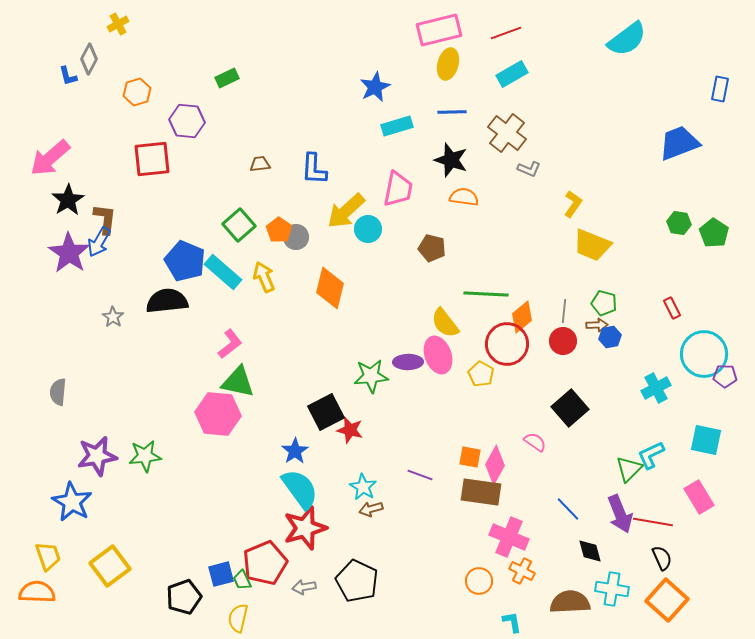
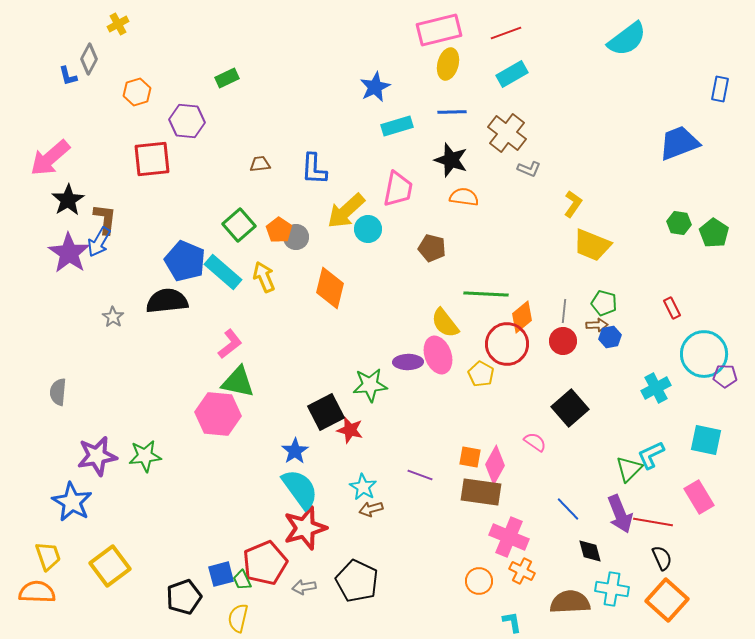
green star at (371, 376): moved 1 px left, 9 px down
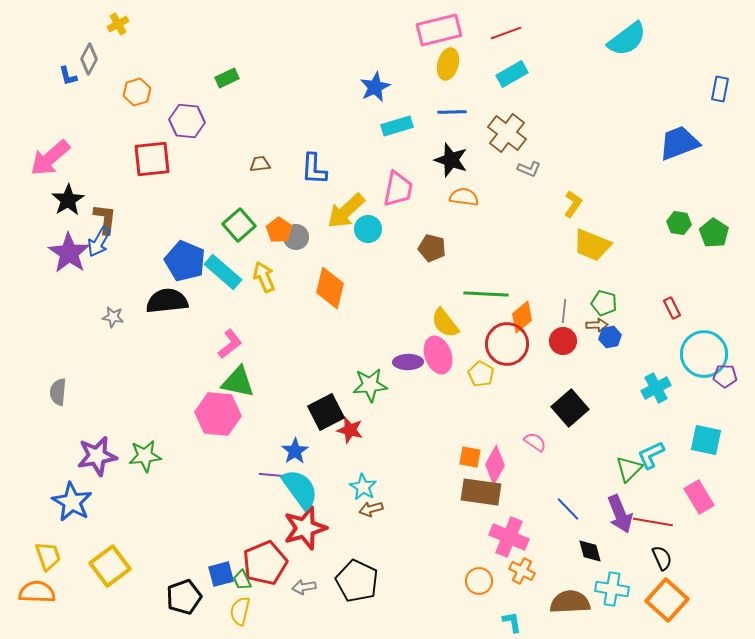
gray star at (113, 317): rotated 25 degrees counterclockwise
purple line at (420, 475): moved 148 px left; rotated 15 degrees counterclockwise
yellow semicircle at (238, 618): moved 2 px right, 7 px up
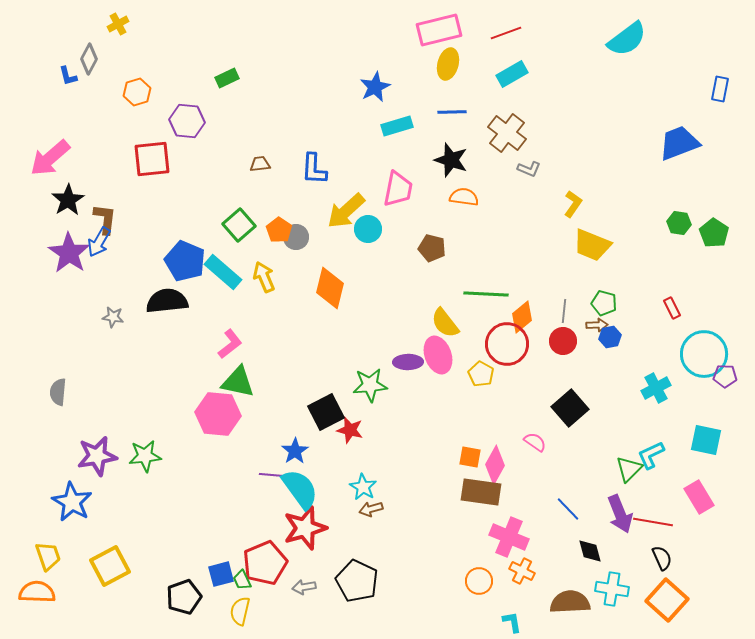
yellow square at (110, 566): rotated 9 degrees clockwise
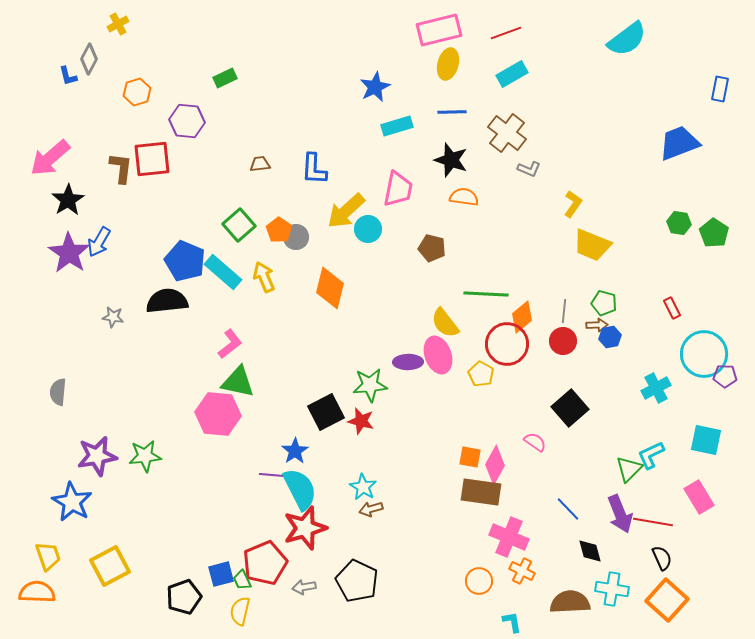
green rectangle at (227, 78): moved 2 px left
brown L-shape at (105, 219): moved 16 px right, 51 px up
red star at (350, 430): moved 11 px right, 9 px up
cyan semicircle at (300, 489): rotated 9 degrees clockwise
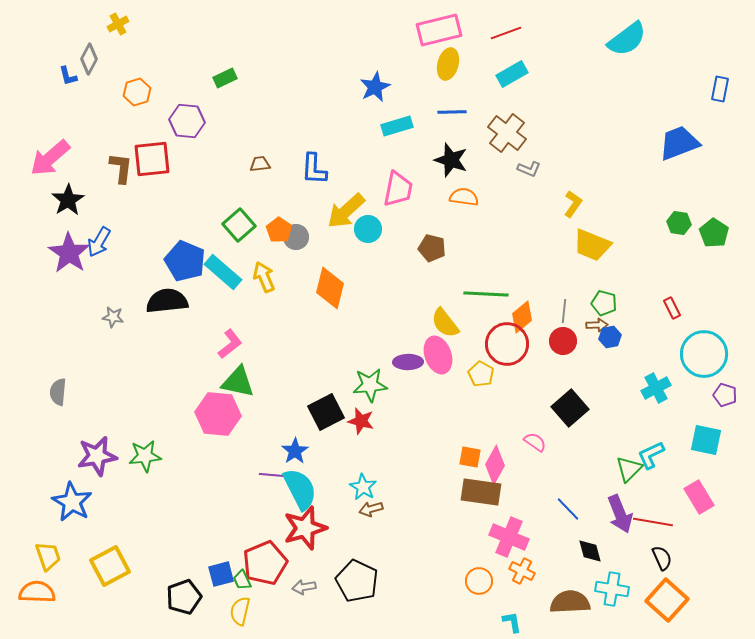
purple pentagon at (725, 376): moved 19 px down; rotated 15 degrees clockwise
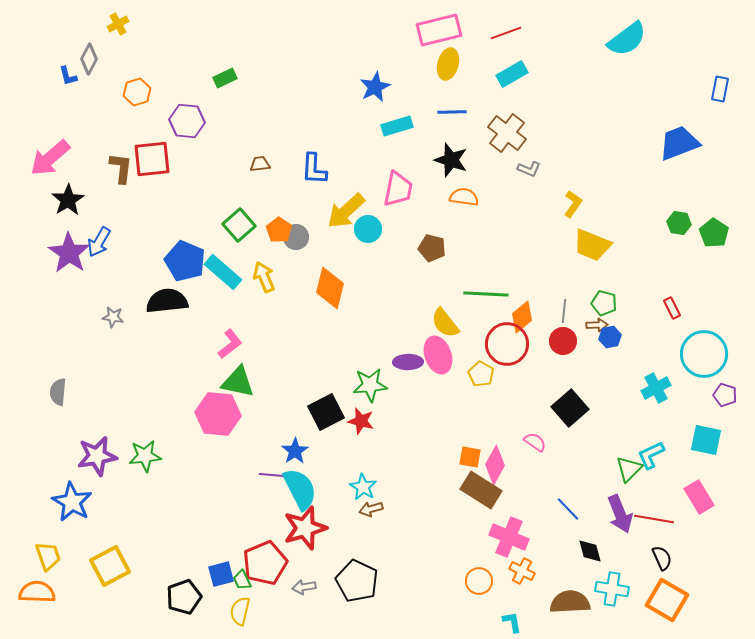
brown rectangle at (481, 492): moved 2 px up; rotated 24 degrees clockwise
red line at (653, 522): moved 1 px right, 3 px up
orange square at (667, 600): rotated 12 degrees counterclockwise
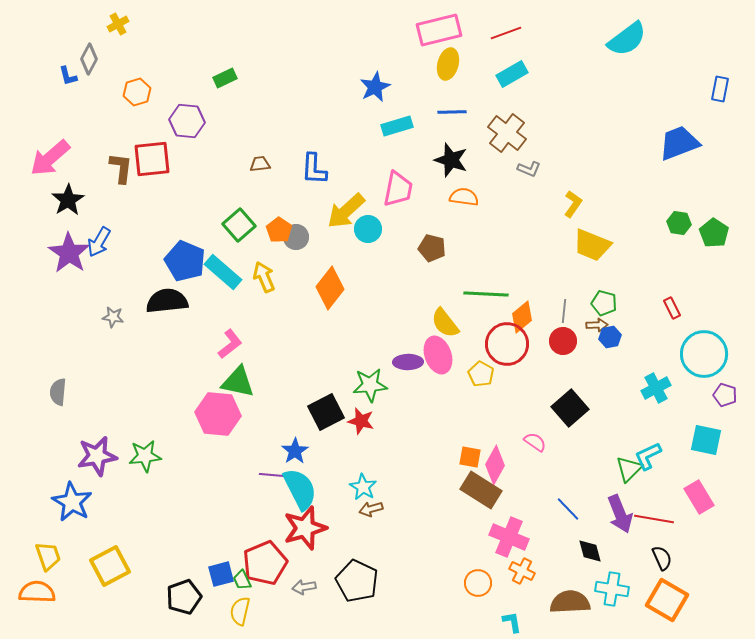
orange diamond at (330, 288): rotated 24 degrees clockwise
cyan L-shape at (651, 455): moved 3 px left, 1 px down
orange circle at (479, 581): moved 1 px left, 2 px down
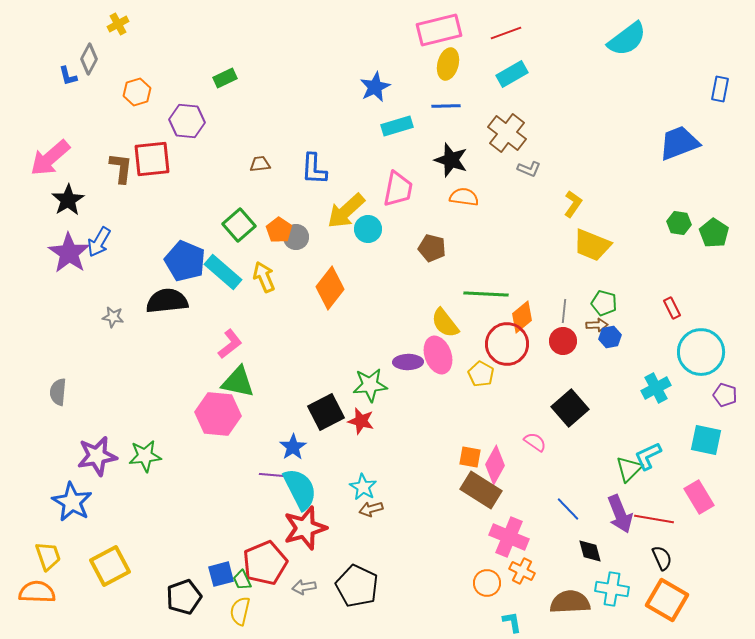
blue line at (452, 112): moved 6 px left, 6 px up
cyan circle at (704, 354): moved 3 px left, 2 px up
blue star at (295, 451): moved 2 px left, 4 px up
black pentagon at (357, 581): moved 5 px down
orange circle at (478, 583): moved 9 px right
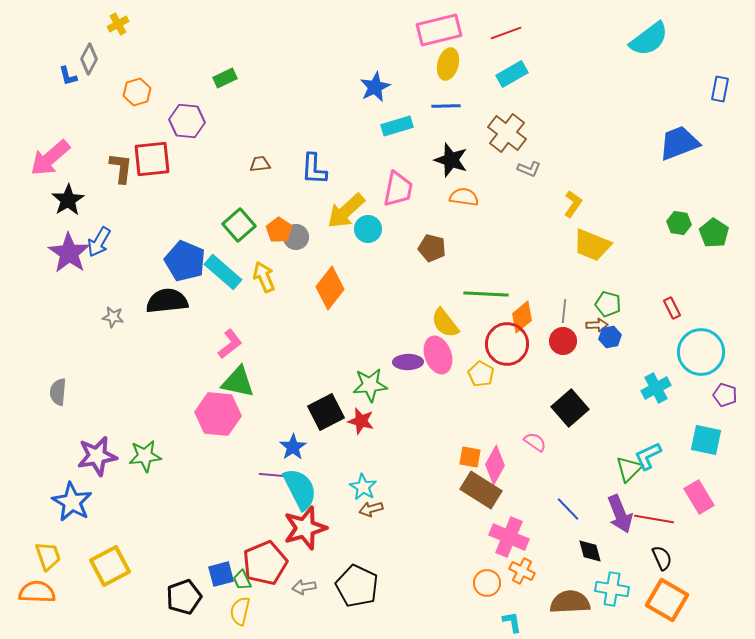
cyan semicircle at (627, 39): moved 22 px right
green pentagon at (604, 303): moved 4 px right, 1 px down
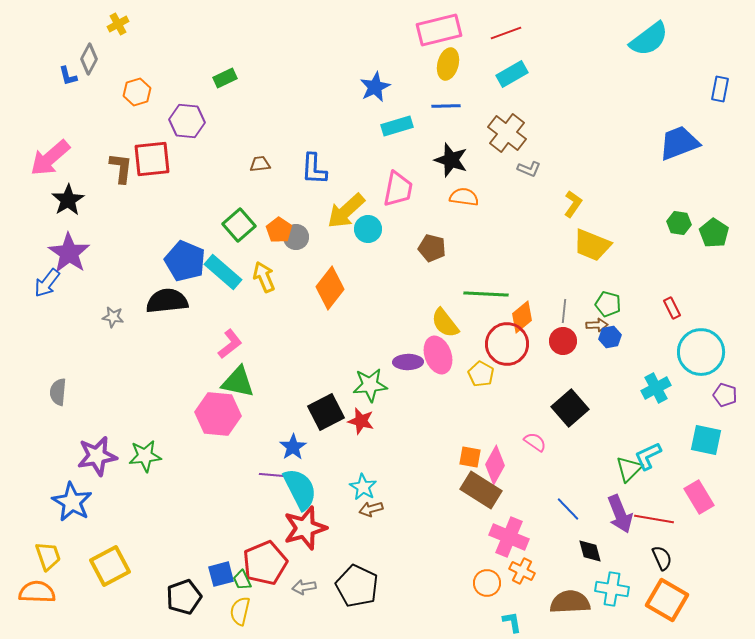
blue arrow at (99, 242): moved 52 px left, 41 px down; rotated 8 degrees clockwise
